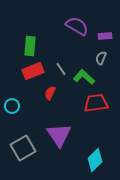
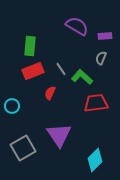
green L-shape: moved 2 px left
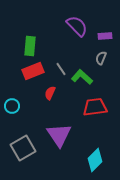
purple semicircle: rotated 15 degrees clockwise
red trapezoid: moved 1 px left, 4 px down
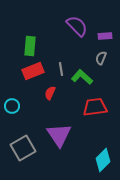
gray line: rotated 24 degrees clockwise
cyan diamond: moved 8 px right
